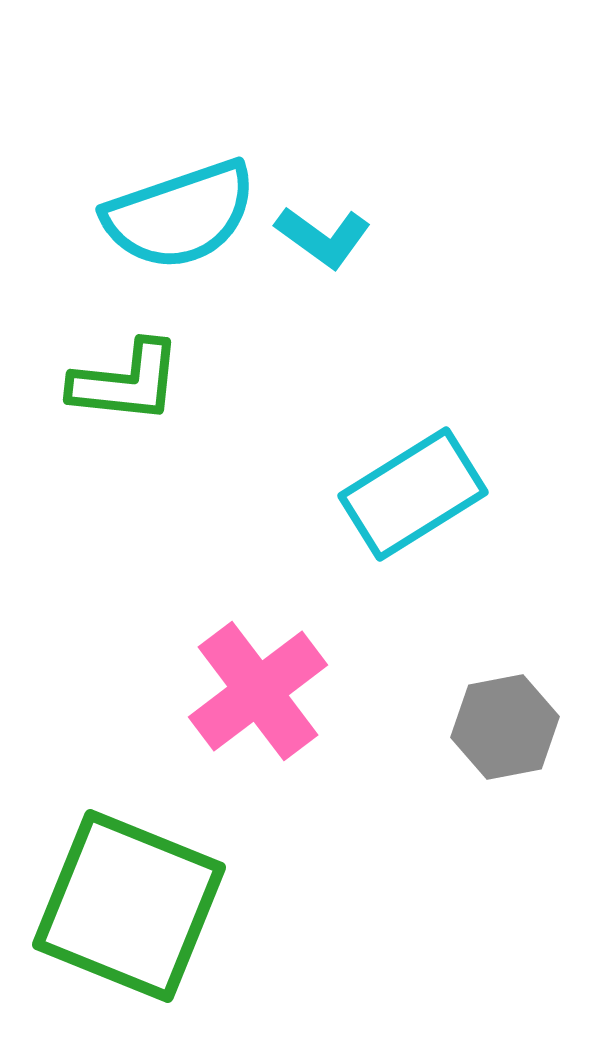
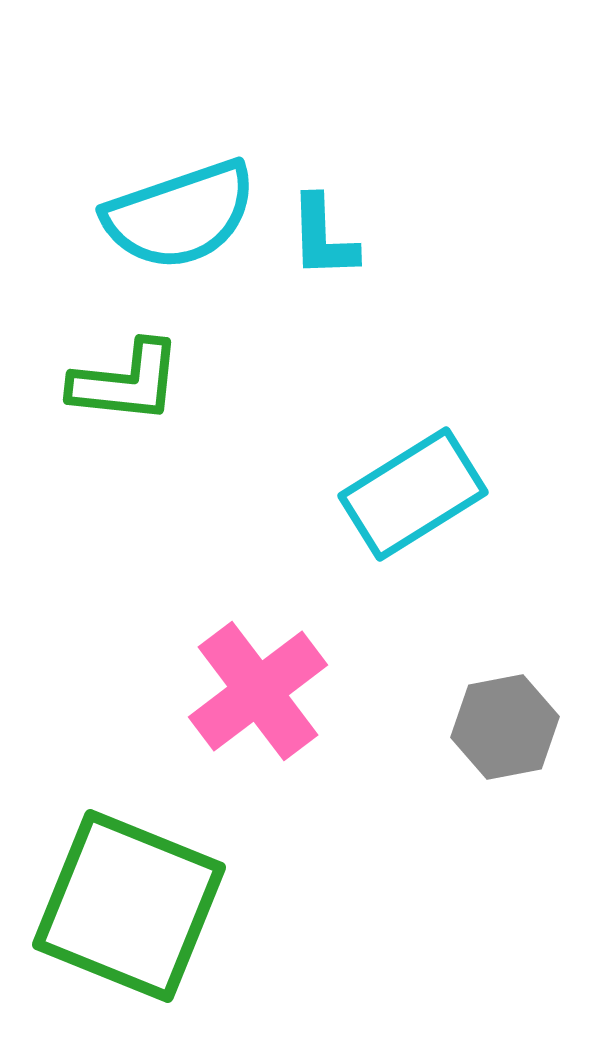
cyan L-shape: rotated 52 degrees clockwise
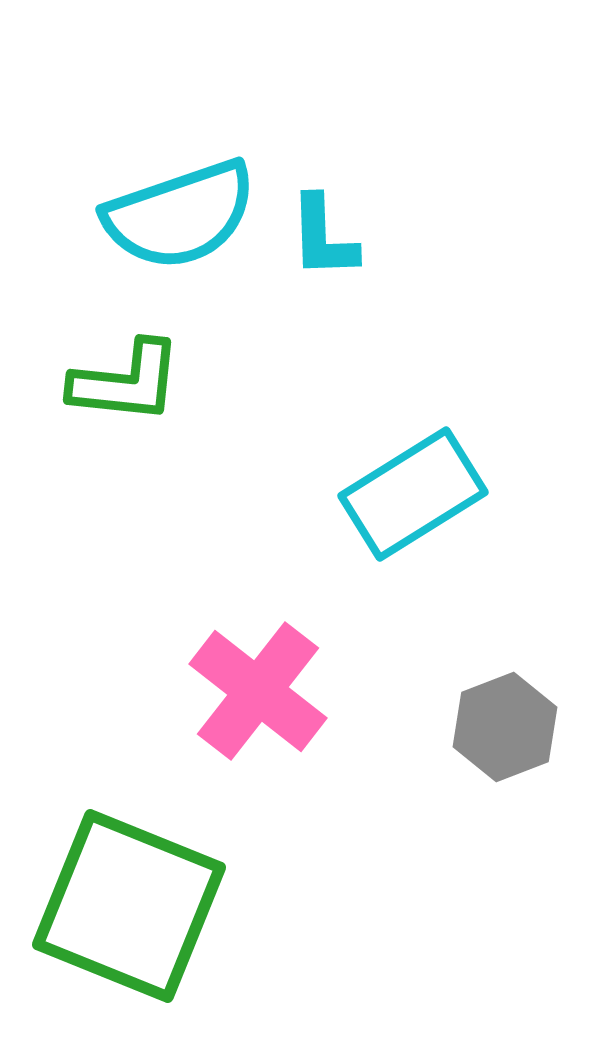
pink cross: rotated 15 degrees counterclockwise
gray hexagon: rotated 10 degrees counterclockwise
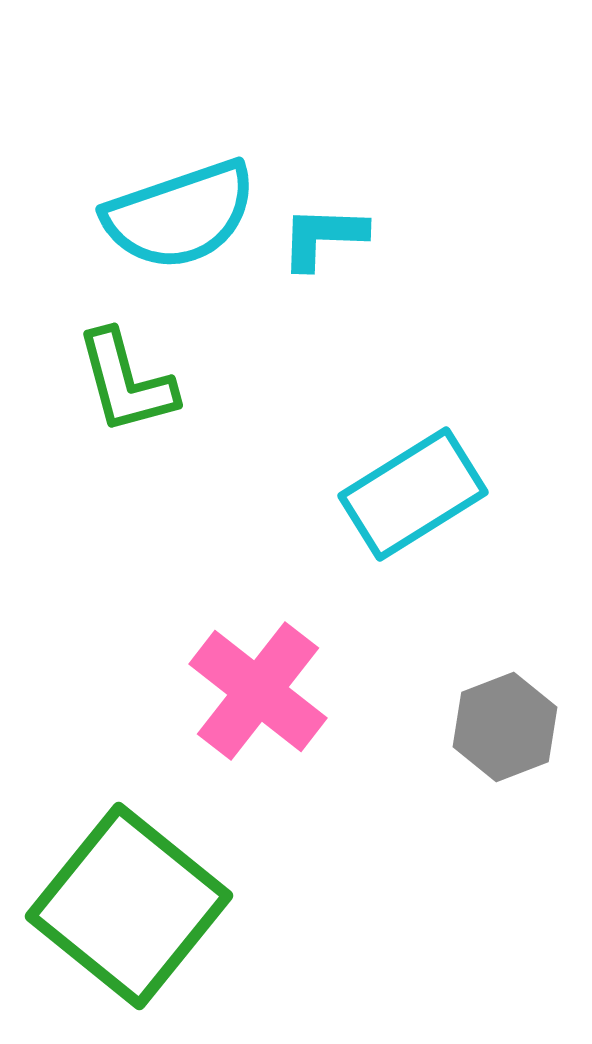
cyan L-shape: rotated 94 degrees clockwise
green L-shape: rotated 69 degrees clockwise
green square: rotated 17 degrees clockwise
